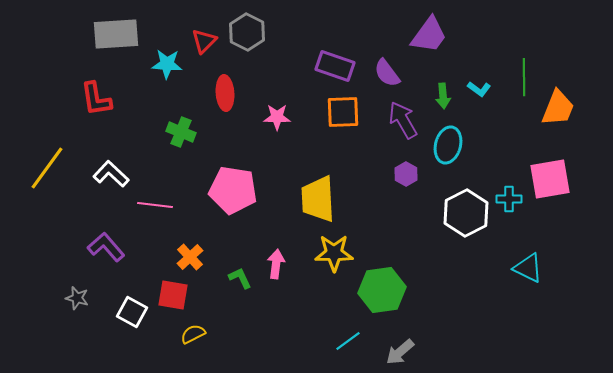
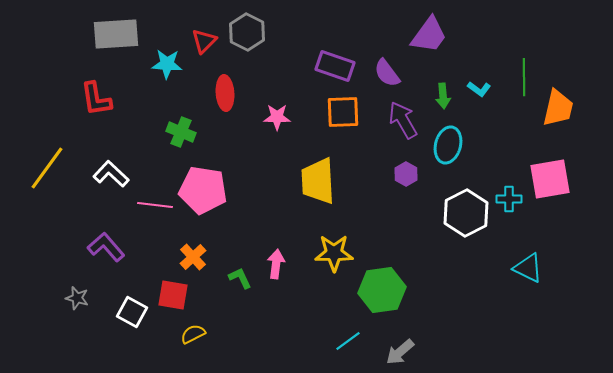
orange trapezoid: rotated 9 degrees counterclockwise
pink pentagon: moved 30 px left
yellow trapezoid: moved 18 px up
orange cross: moved 3 px right
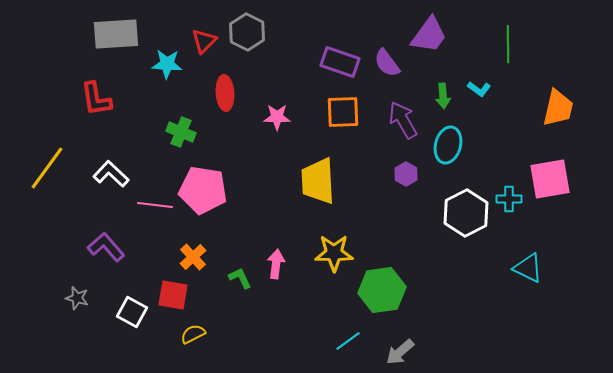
purple rectangle: moved 5 px right, 4 px up
purple semicircle: moved 10 px up
green line: moved 16 px left, 33 px up
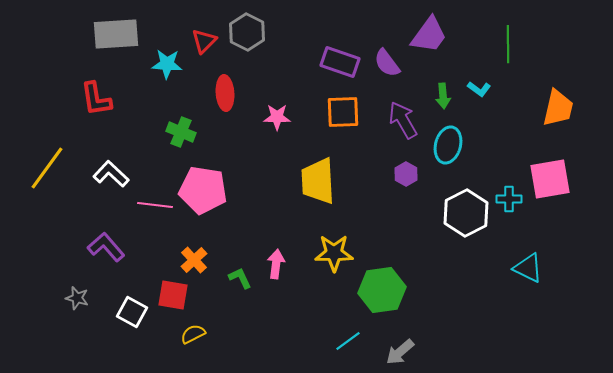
orange cross: moved 1 px right, 3 px down
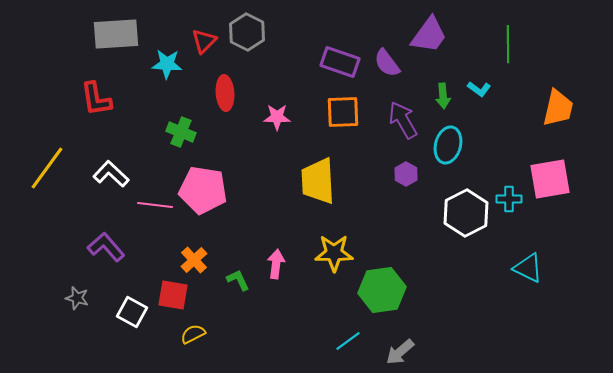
green L-shape: moved 2 px left, 2 px down
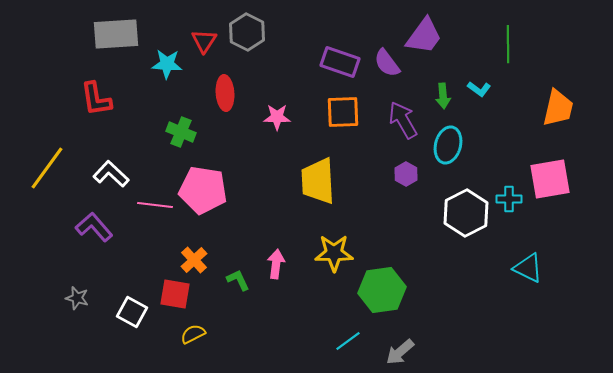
purple trapezoid: moved 5 px left, 1 px down
red triangle: rotated 12 degrees counterclockwise
purple L-shape: moved 12 px left, 20 px up
red square: moved 2 px right, 1 px up
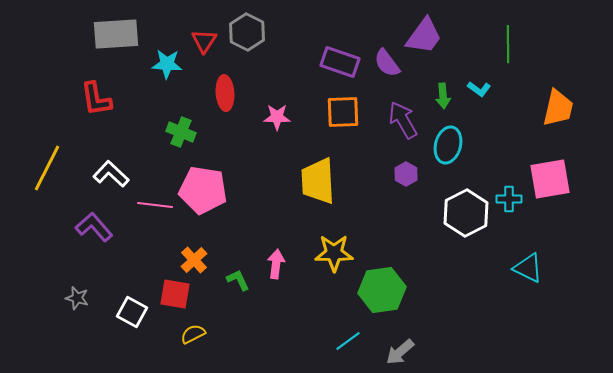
yellow line: rotated 9 degrees counterclockwise
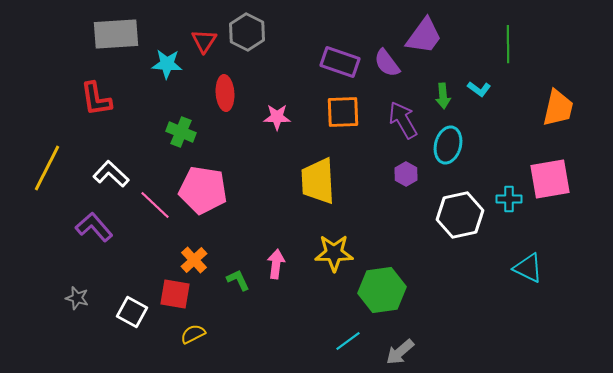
pink line: rotated 36 degrees clockwise
white hexagon: moved 6 px left, 2 px down; rotated 15 degrees clockwise
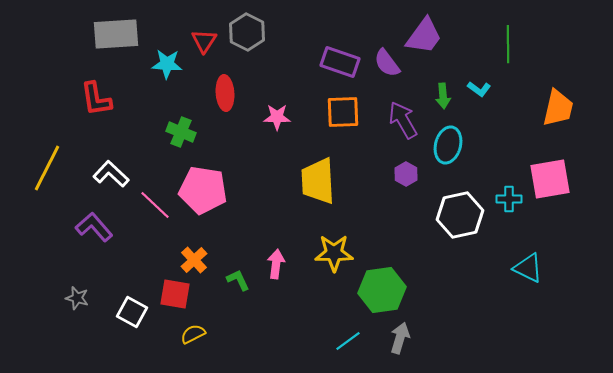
gray arrow: moved 14 px up; rotated 148 degrees clockwise
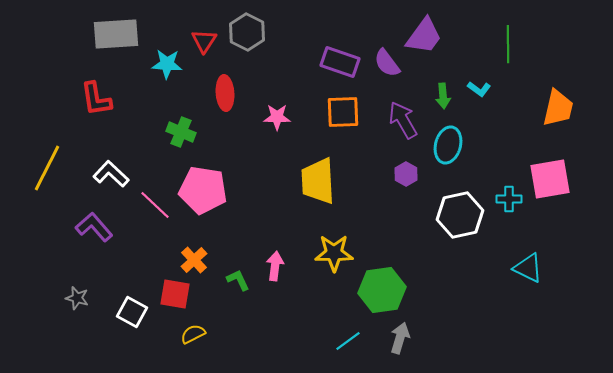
pink arrow: moved 1 px left, 2 px down
